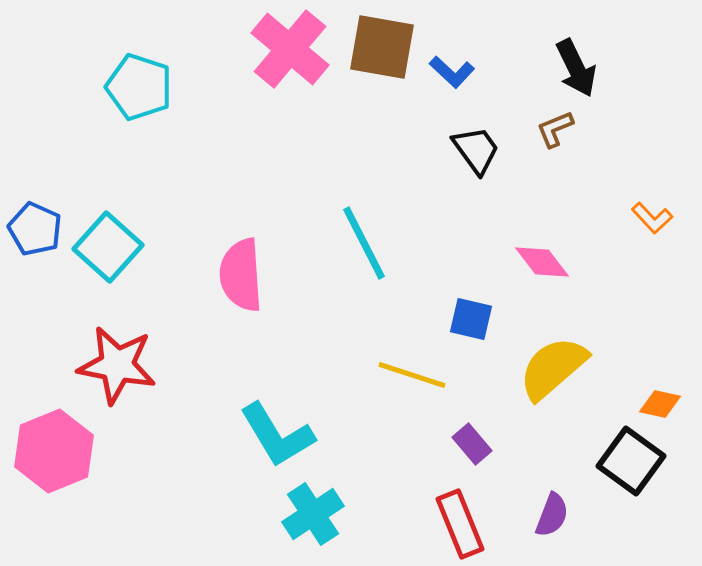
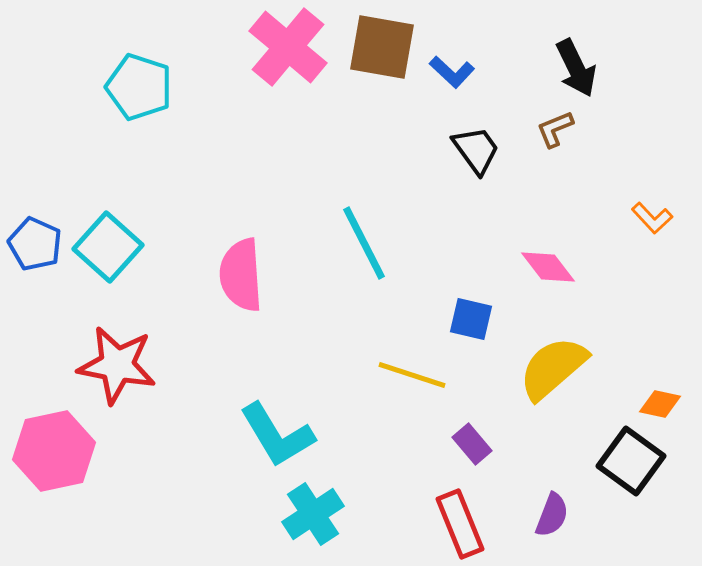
pink cross: moved 2 px left, 2 px up
blue pentagon: moved 15 px down
pink diamond: moved 6 px right, 5 px down
pink hexagon: rotated 10 degrees clockwise
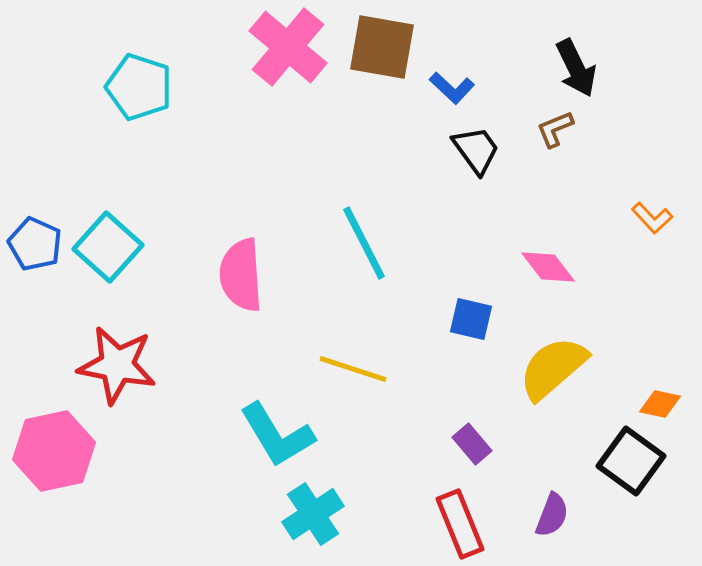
blue L-shape: moved 16 px down
yellow line: moved 59 px left, 6 px up
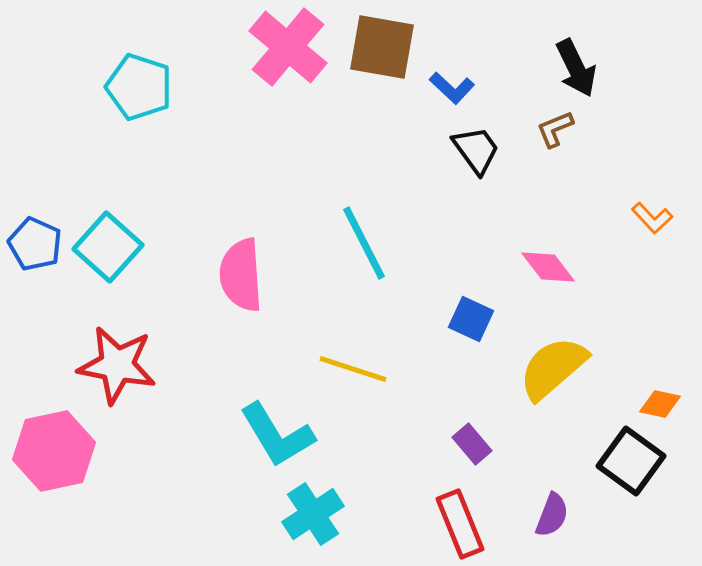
blue square: rotated 12 degrees clockwise
